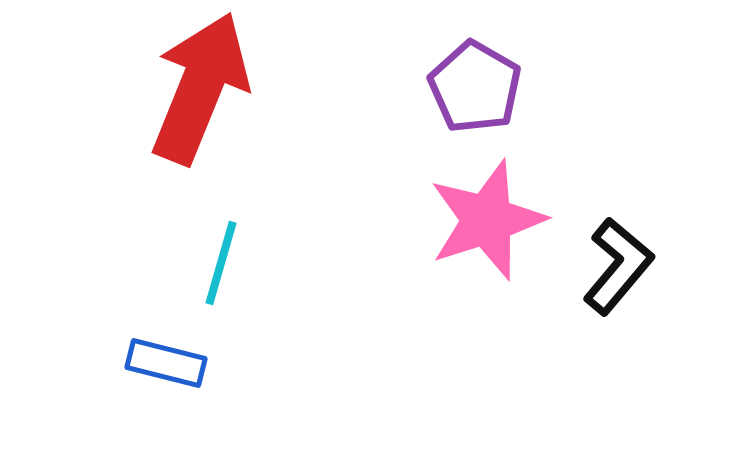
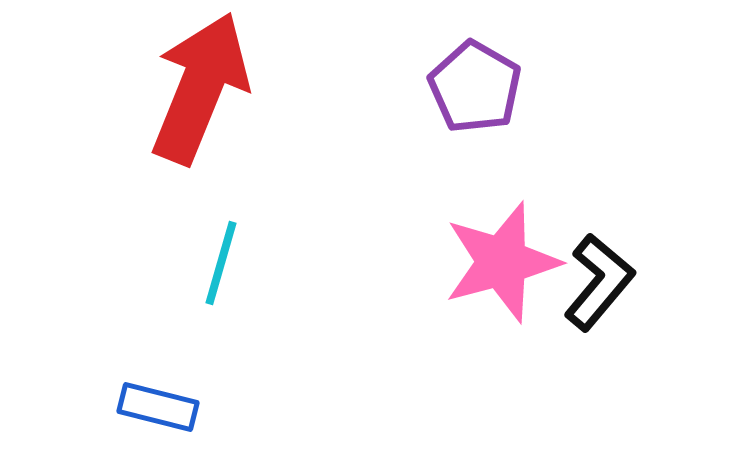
pink star: moved 15 px right, 42 px down; rotated 3 degrees clockwise
black L-shape: moved 19 px left, 16 px down
blue rectangle: moved 8 px left, 44 px down
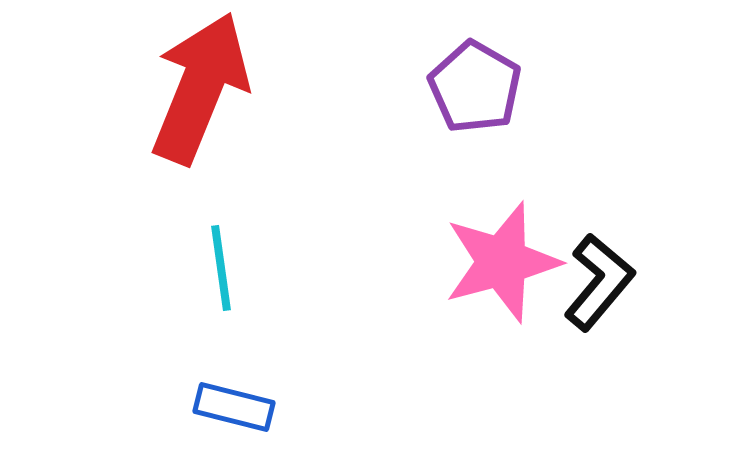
cyan line: moved 5 px down; rotated 24 degrees counterclockwise
blue rectangle: moved 76 px right
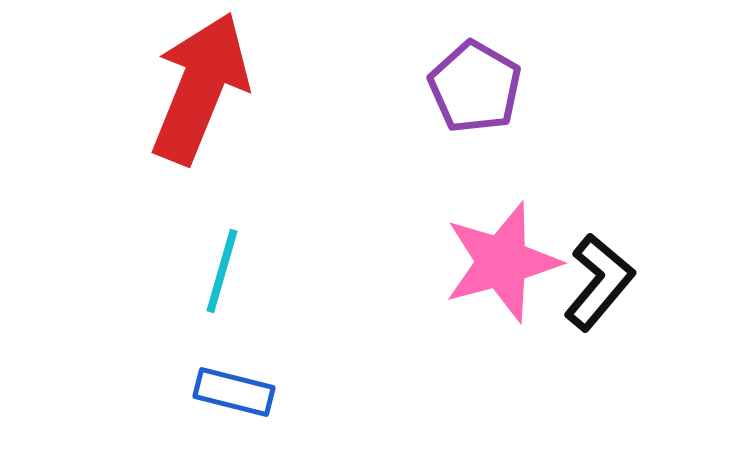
cyan line: moved 1 px right, 3 px down; rotated 24 degrees clockwise
blue rectangle: moved 15 px up
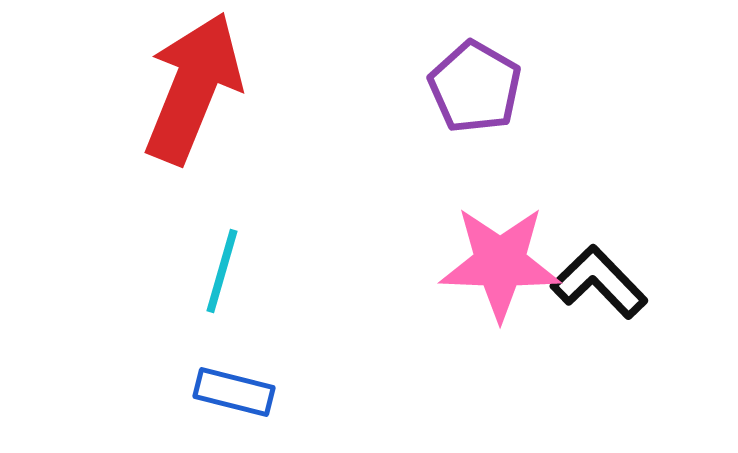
red arrow: moved 7 px left
pink star: moved 2 px left, 1 px down; rotated 17 degrees clockwise
black L-shape: rotated 84 degrees counterclockwise
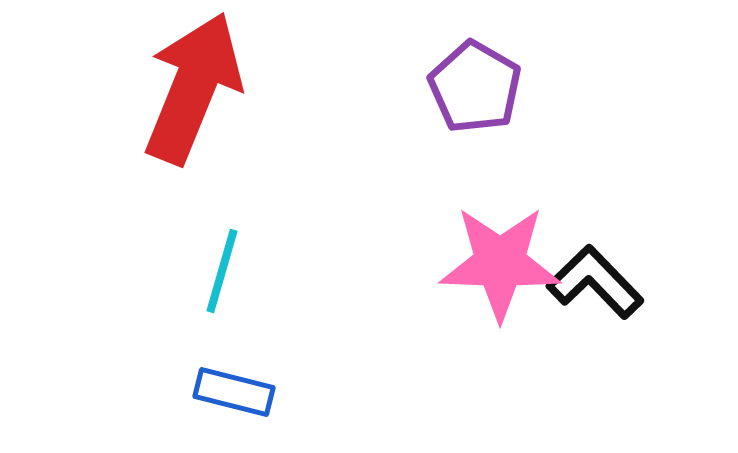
black L-shape: moved 4 px left
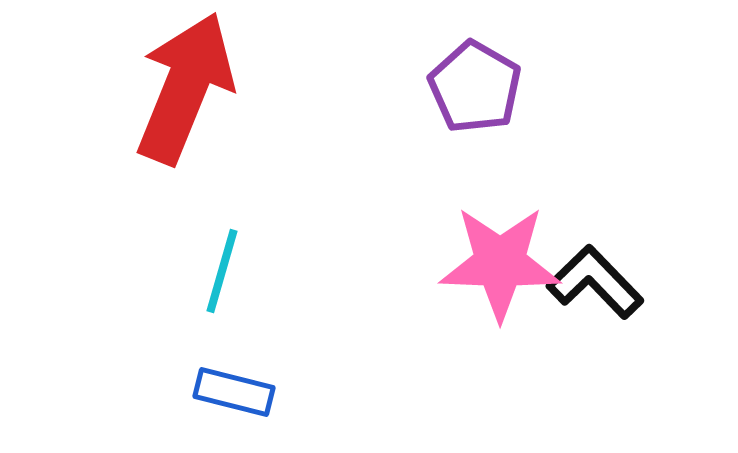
red arrow: moved 8 px left
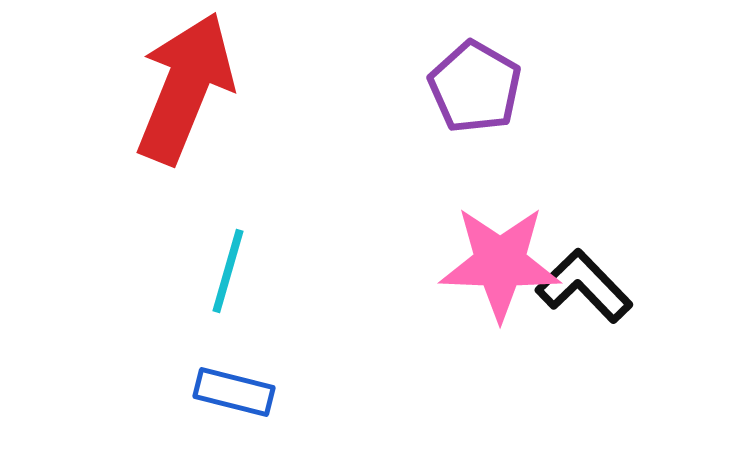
cyan line: moved 6 px right
black L-shape: moved 11 px left, 4 px down
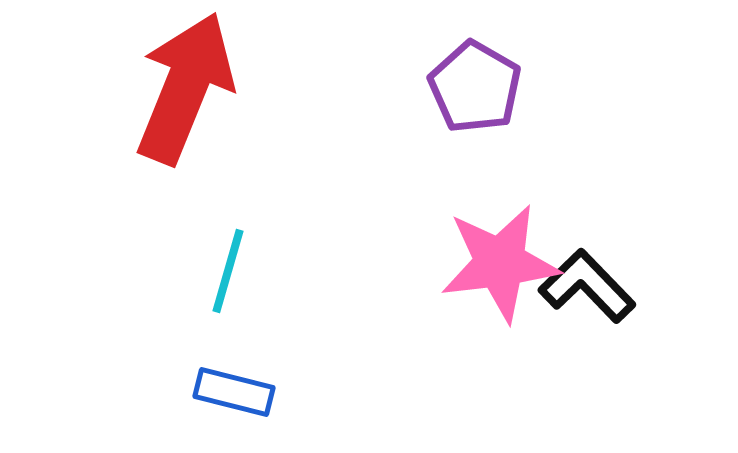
pink star: rotated 9 degrees counterclockwise
black L-shape: moved 3 px right
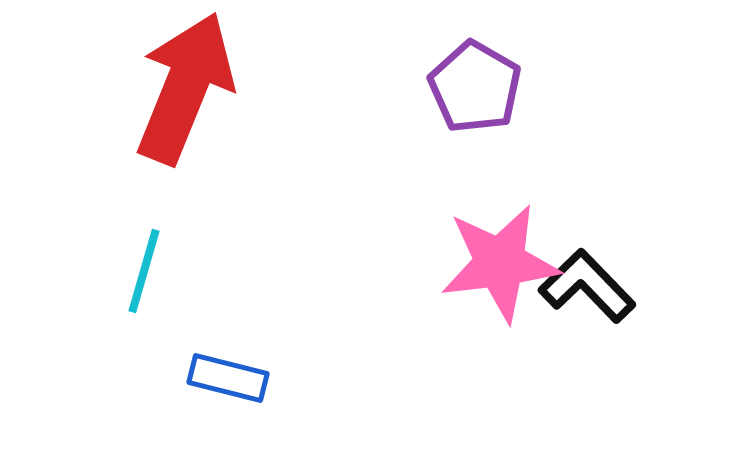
cyan line: moved 84 px left
blue rectangle: moved 6 px left, 14 px up
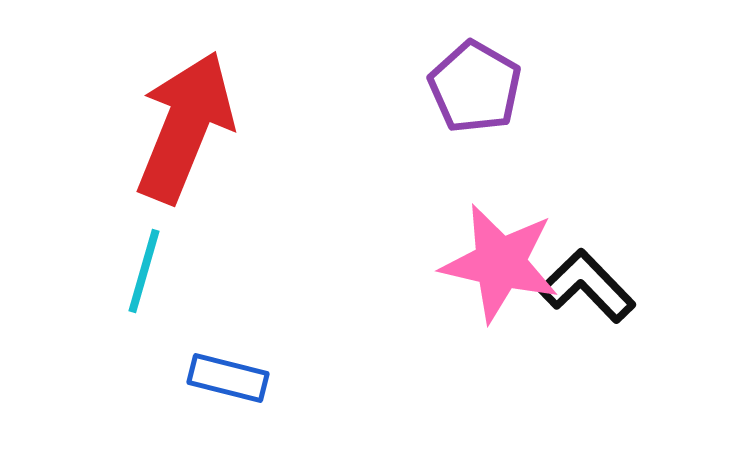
red arrow: moved 39 px down
pink star: rotated 20 degrees clockwise
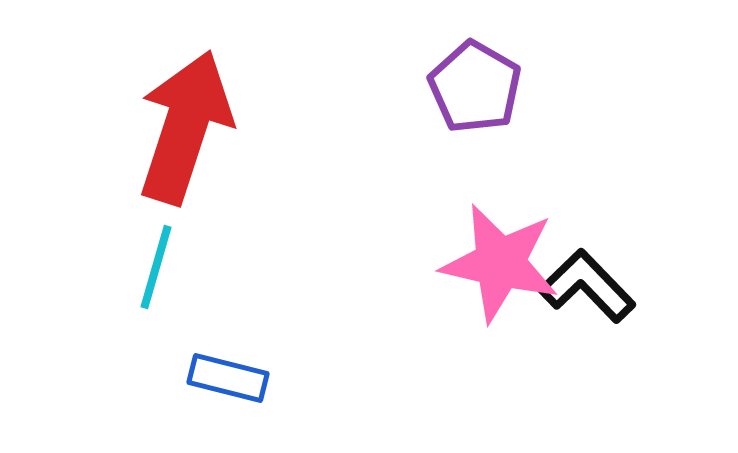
red arrow: rotated 4 degrees counterclockwise
cyan line: moved 12 px right, 4 px up
